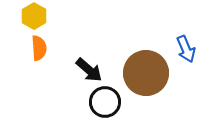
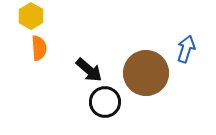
yellow hexagon: moved 3 px left
blue arrow: rotated 140 degrees counterclockwise
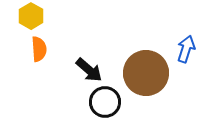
orange semicircle: moved 1 px down
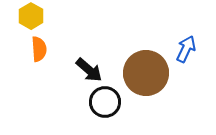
blue arrow: rotated 8 degrees clockwise
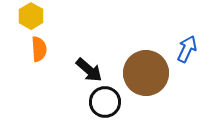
blue arrow: moved 1 px right
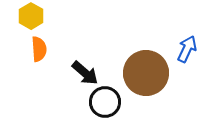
black arrow: moved 4 px left, 3 px down
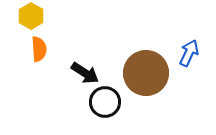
blue arrow: moved 2 px right, 4 px down
black arrow: rotated 8 degrees counterclockwise
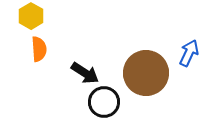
black circle: moved 1 px left
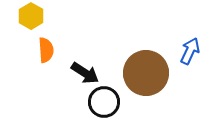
orange semicircle: moved 7 px right, 1 px down
blue arrow: moved 1 px right, 2 px up
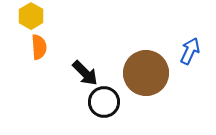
orange semicircle: moved 7 px left, 3 px up
black arrow: rotated 12 degrees clockwise
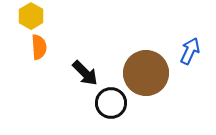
black circle: moved 7 px right, 1 px down
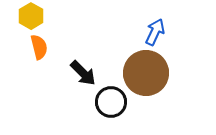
orange semicircle: rotated 10 degrees counterclockwise
blue arrow: moved 35 px left, 19 px up
black arrow: moved 2 px left
black circle: moved 1 px up
